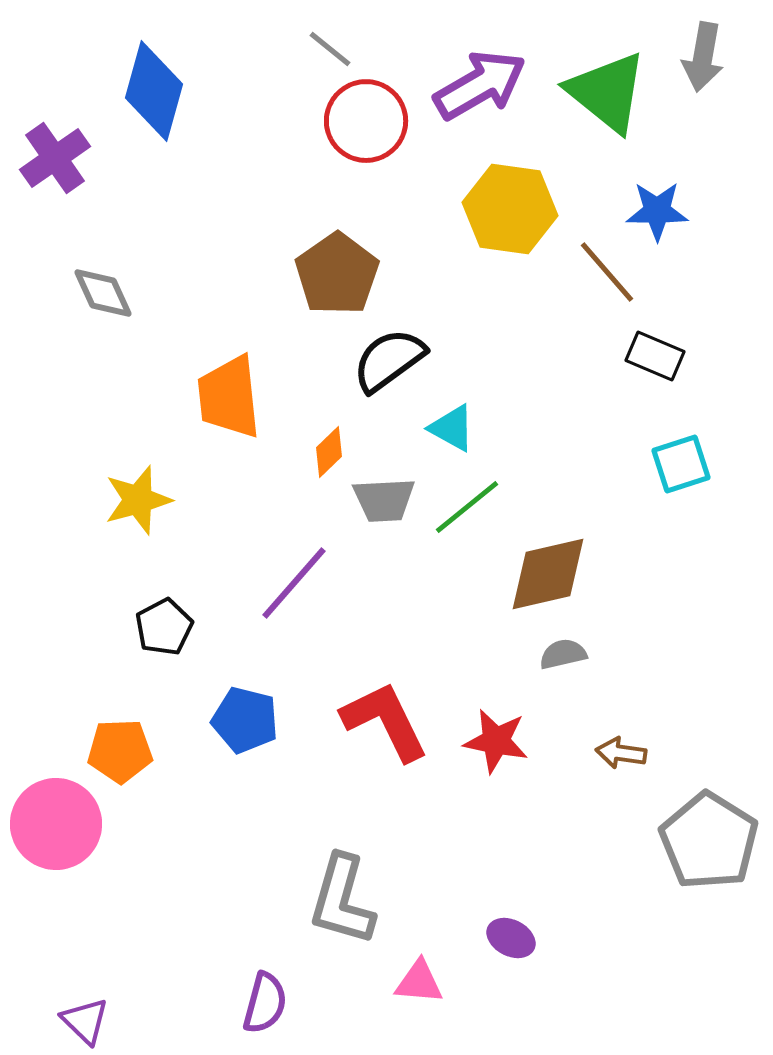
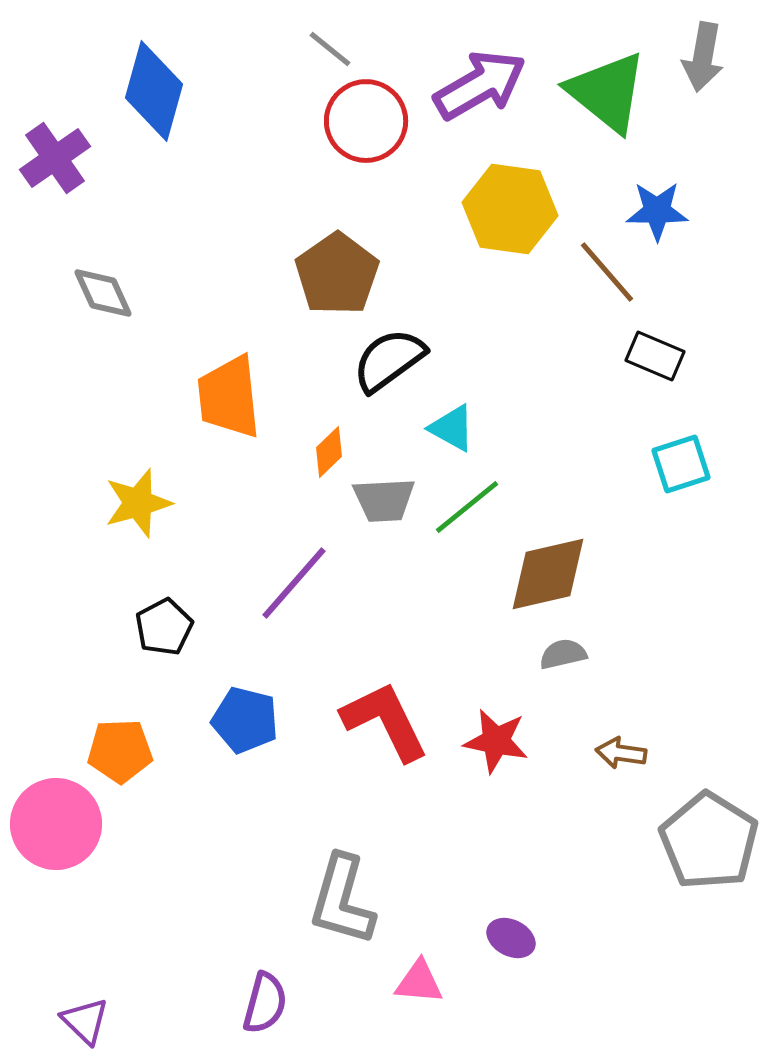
yellow star: moved 3 px down
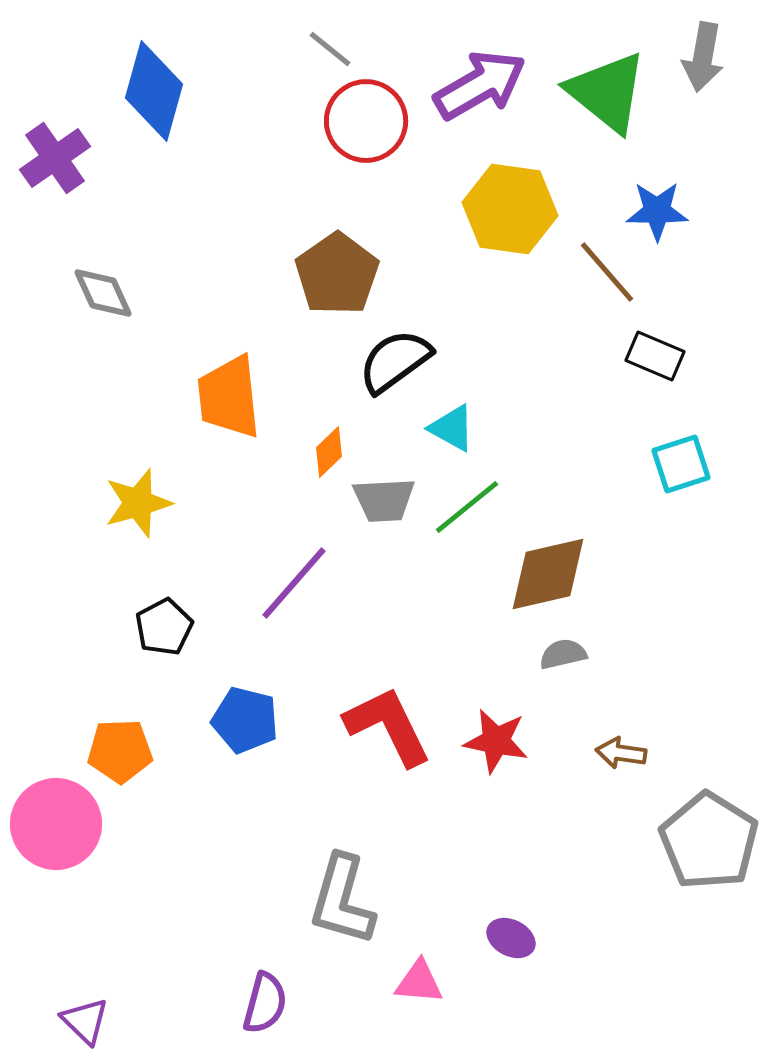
black semicircle: moved 6 px right, 1 px down
red L-shape: moved 3 px right, 5 px down
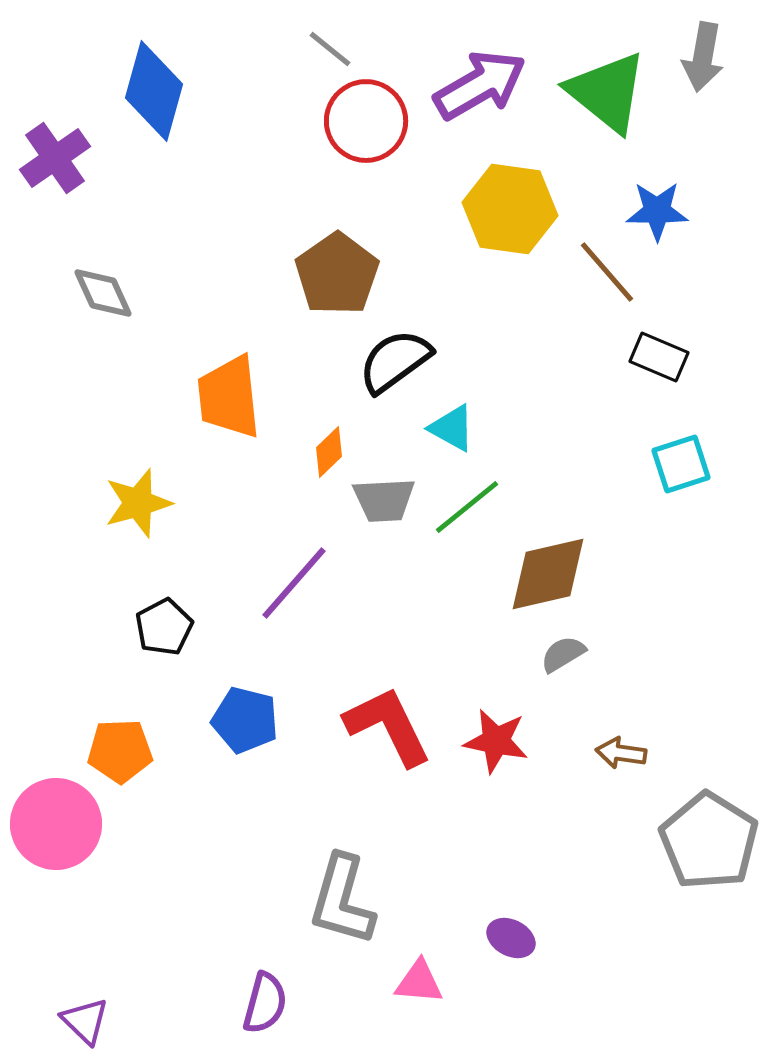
black rectangle: moved 4 px right, 1 px down
gray semicircle: rotated 18 degrees counterclockwise
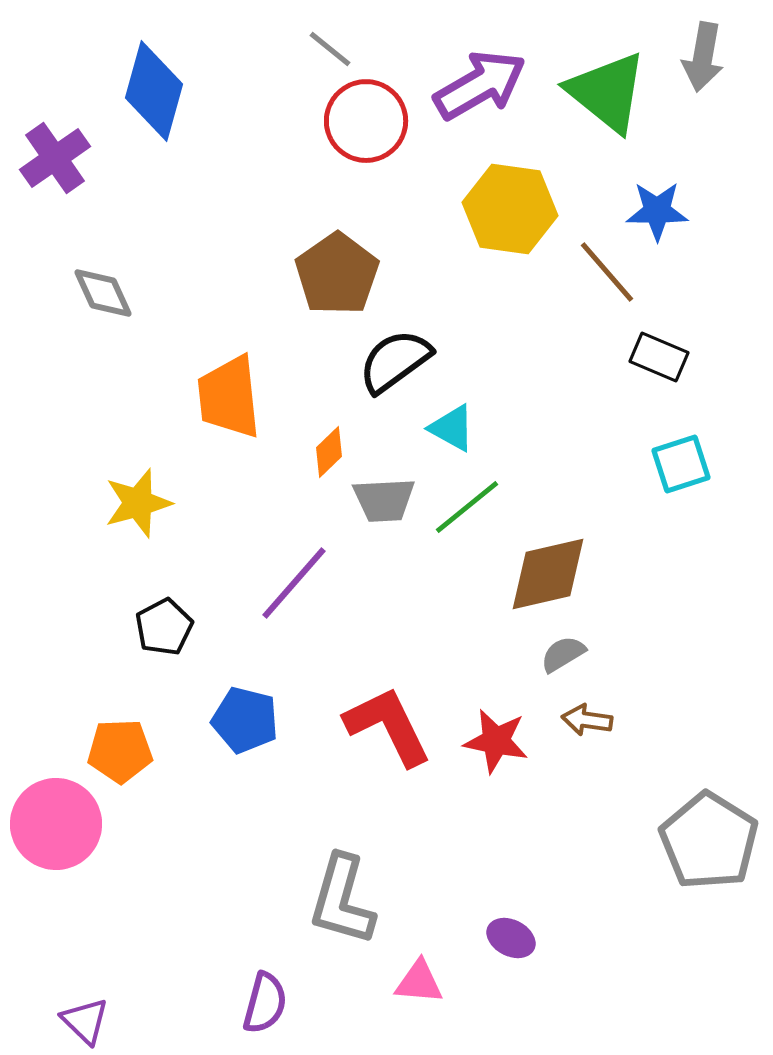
brown arrow: moved 34 px left, 33 px up
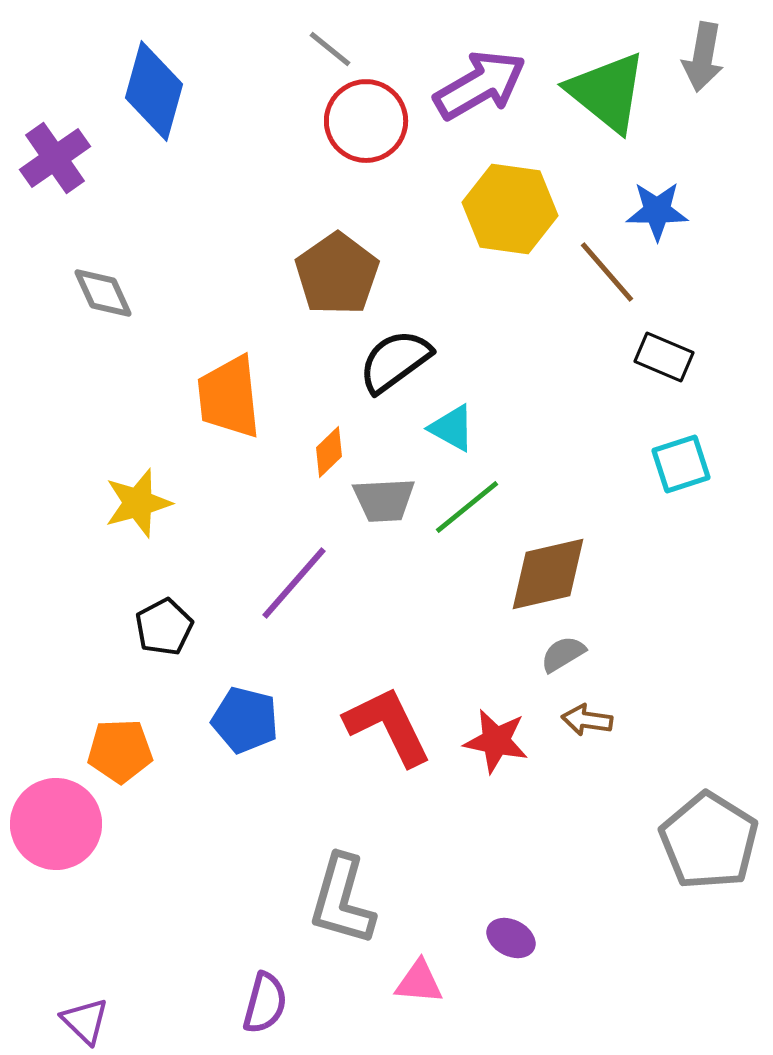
black rectangle: moved 5 px right
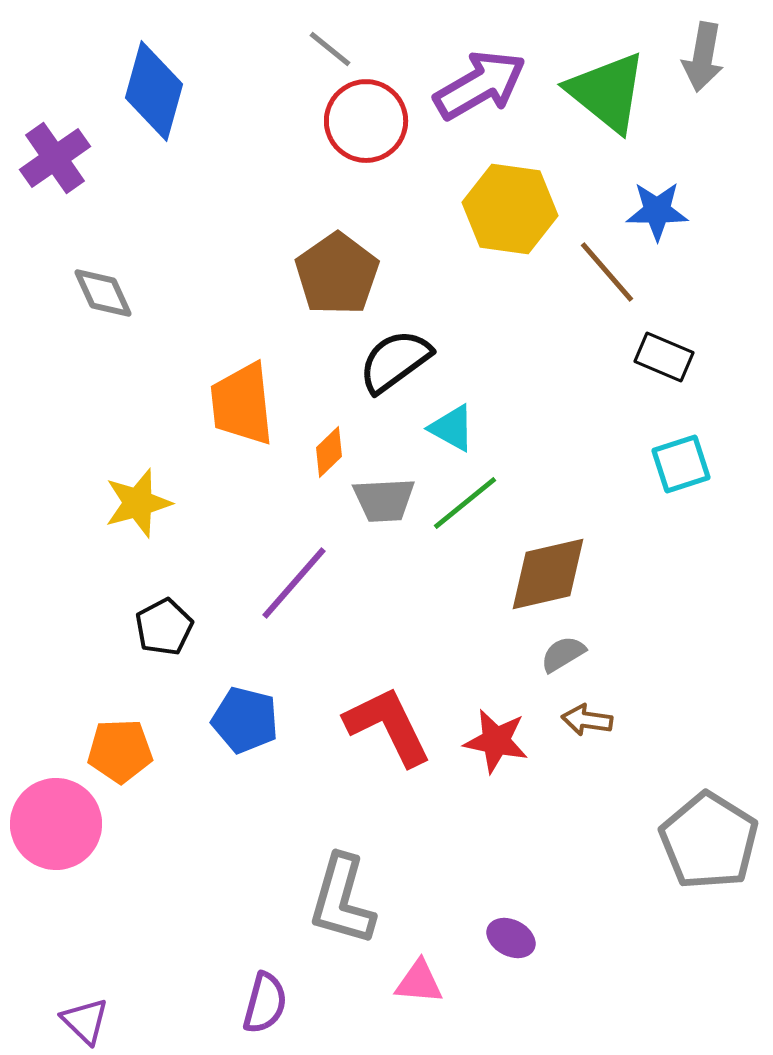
orange trapezoid: moved 13 px right, 7 px down
green line: moved 2 px left, 4 px up
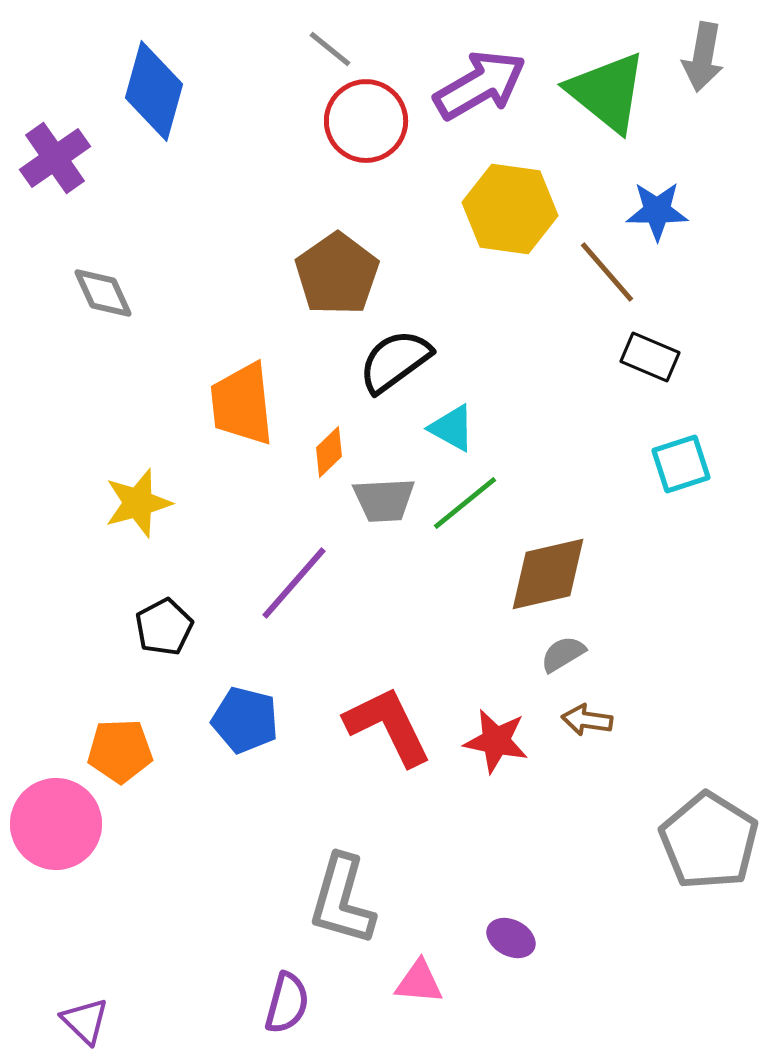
black rectangle: moved 14 px left
purple semicircle: moved 22 px right
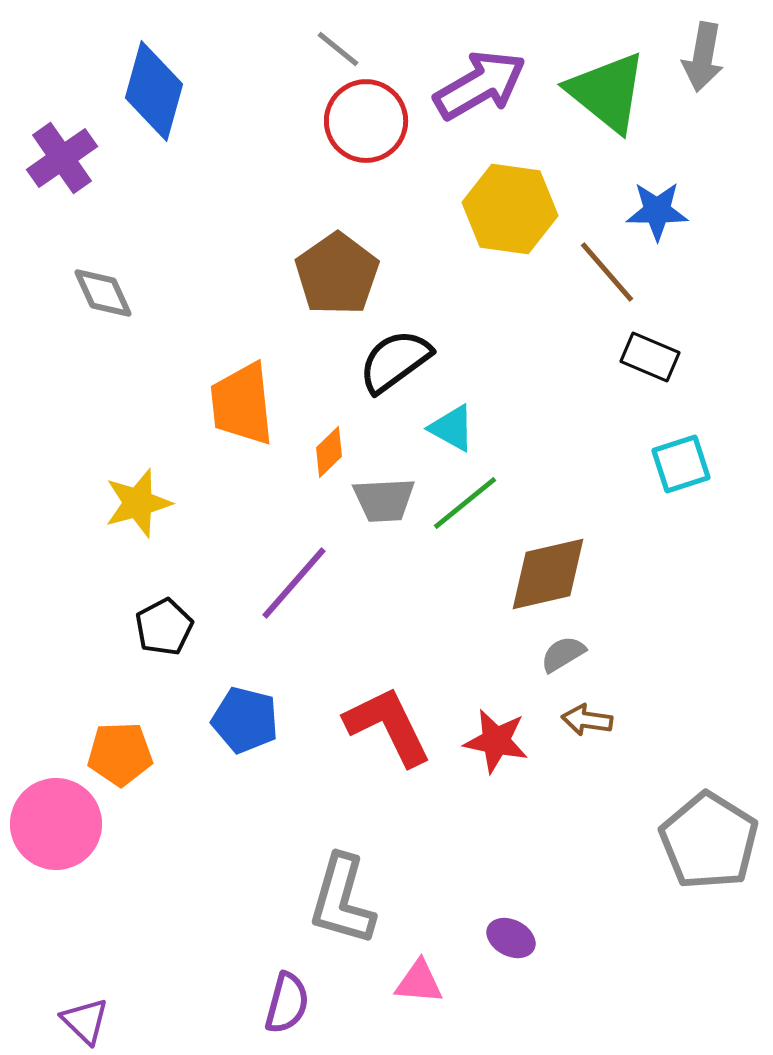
gray line: moved 8 px right
purple cross: moved 7 px right
orange pentagon: moved 3 px down
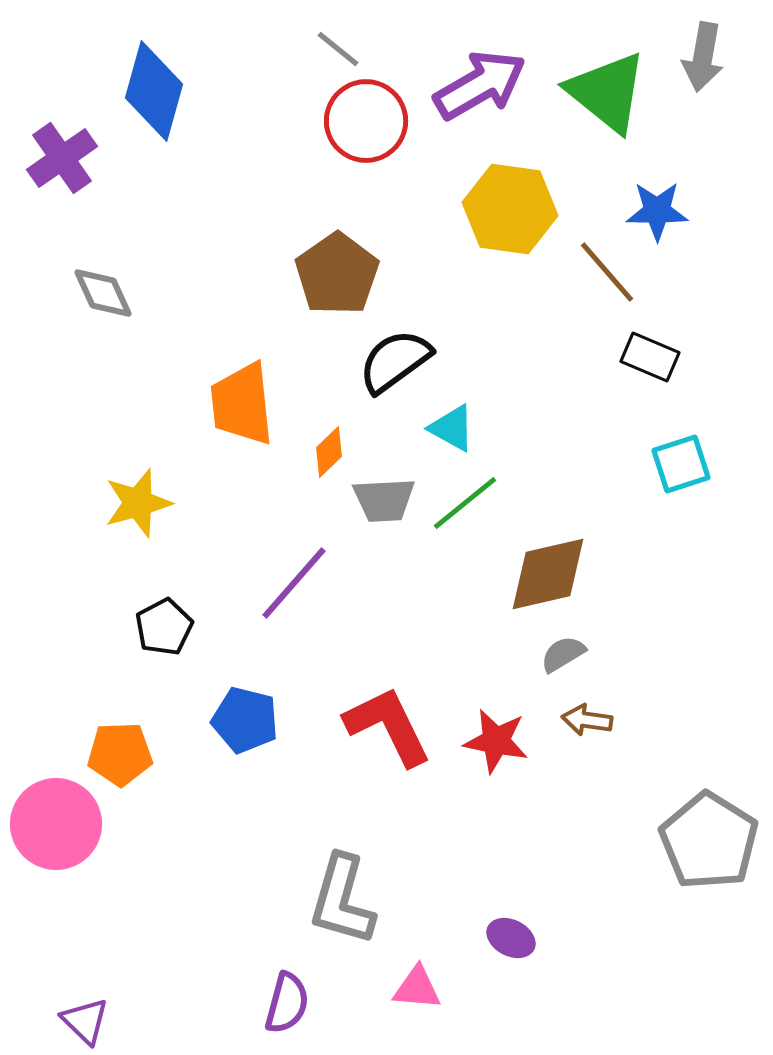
pink triangle: moved 2 px left, 6 px down
